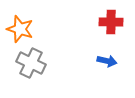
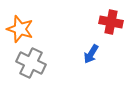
red cross: rotated 10 degrees clockwise
blue arrow: moved 16 px left, 7 px up; rotated 108 degrees clockwise
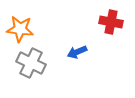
orange star: rotated 12 degrees counterclockwise
blue arrow: moved 14 px left, 2 px up; rotated 36 degrees clockwise
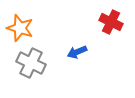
red cross: rotated 15 degrees clockwise
orange star: moved 1 px up; rotated 12 degrees clockwise
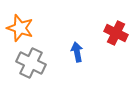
red cross: moved 5 px right, 11 px down
blue arrow: rotated 102 degrees clockwise
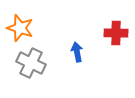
red cross: rotated 25 degrees counterclockwise
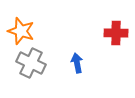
orange star: moved 1 px right, 3 px down
blue arrow: moved 11 px down
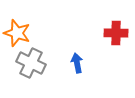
orange star: moved 4 px left, 2 px down
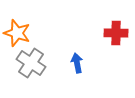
gray cross: rotated 8 degrees clockwise
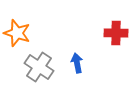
gray cross: moved 8 px right, 4 px down
